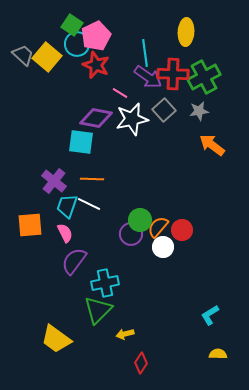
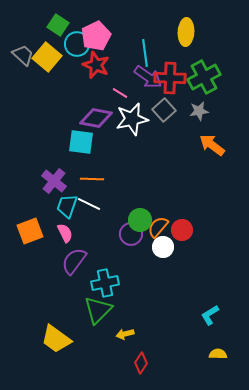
green square: moved 14 px left
red cross: moved 3 px left, 4 px down
orange square: moved 6 px down; rotated 16 degrees counterclockwise
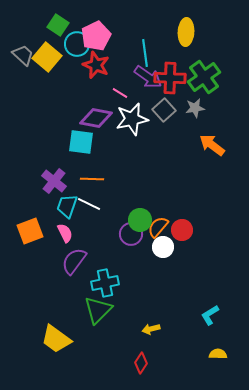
green cross: rotated 8 degrees counterclockwise
gray star: moved 4 px left, 3 px up
yellow arrow: moved 26 px right, 5 px up
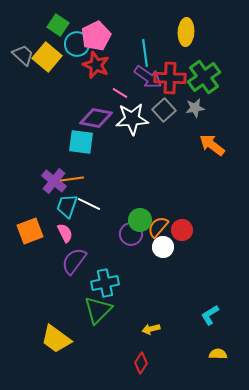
white star: rotated 8 degrees clockwise
orange line: moved 20 px left; rotated 10 degrees counterclockwise
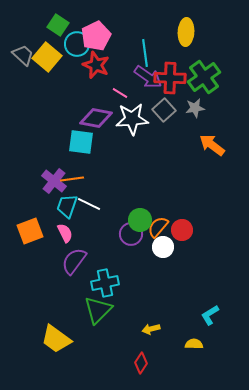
yellow semicircle: moved 24 px left, 10 px up
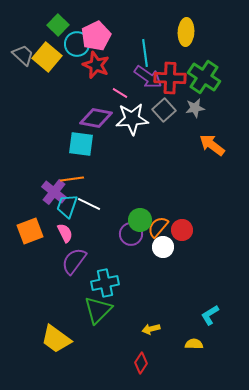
green square: rotated 10 degrees clockwise
green cross: rotated 20 degrees counterclockwise
cyan square: moved 2 px down
purple cross: moved 11 px down
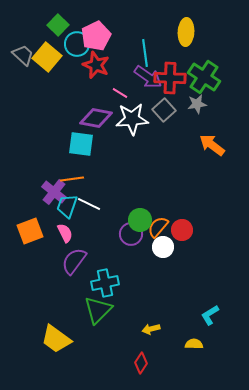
gray star: moved 2 px right, 4 px up
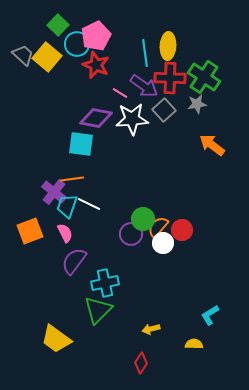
yellow ellipse: moved 18 px left, 14 px down
purple arrow: moved 4 px left, 9 px down
green circle: moved 3 px right, 1 px up
white circle: moved 4 px up
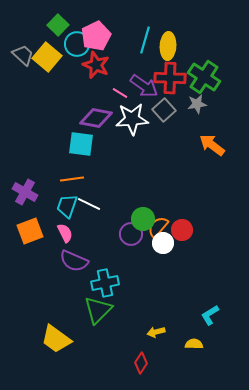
cyan line: moved 13 px up; rotated 24 degrees clockwise
purple cross: moved 29 px left; rotated 10 degrees counterclockwise
purple semicircle: rotated 104 degrees counterclockwise
yellow arrow: moved 5 px right, 3 px down
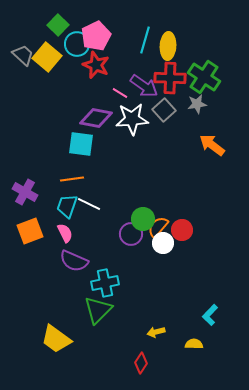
cyan L-shape: rotated 15 degrees counterclockwise
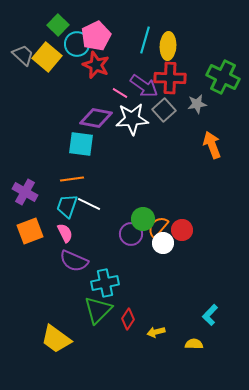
green cross: moved 19 px right; rotated 8 degrees counterclockwise
orange arrow: rotated 32 degrees clockwise
red diamond: moved 13 px left, 44 px up
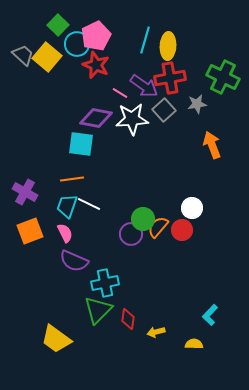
red cross: rotated 12 degrees counterclockwise
white circle: moved 29 px right, 35 px up
red diamond: rotated 25 degrees counterclockwise
